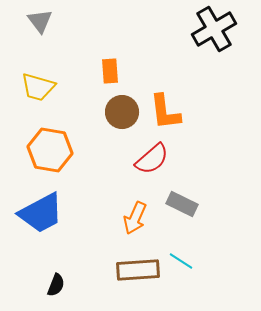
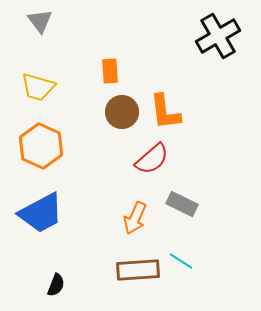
black cross: moved 4 px right, 7 px down
orange hexagon: moved 9 px left, 4 px up; rotated 15 degrees clockwise
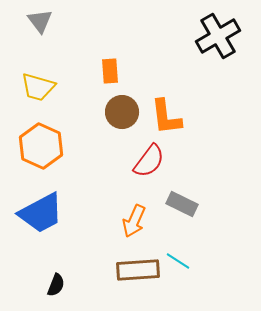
orange L-shape: moved 1 px right, 5 px down
red semicircle: moved 3 px left, 2 px down; rotated 12 degrees counterclockwise
orange arrow: moved 1 px left, 3 px down
cyan line: moved 3 px left
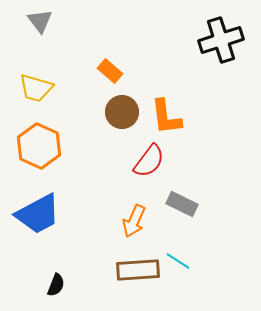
black cross: moved 3 px right, 4 px down; rotated 12 degrees clockwise
orange rectangle: rotated 45 degrees counterclockwise
yellow trapezoid: moved 2 px left, 1 px down
orange hexagon: moved 2 px left
blue trapezoid: moved 3 px left, 1 px down
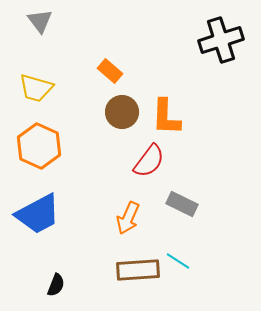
orange L-shape: rotated 9 degrees clockwise
orange arrow: moved 6 px left, 3 px up
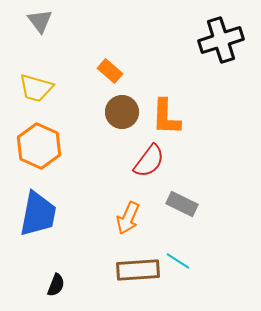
blue trapezoid: rotated 51 degrees counterclockwise
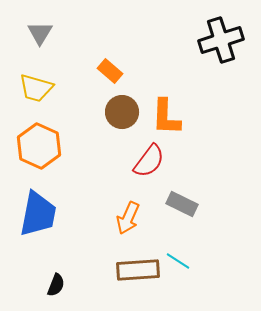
gray triangle: moved 12 px down; rotated 8 degrees clockwise
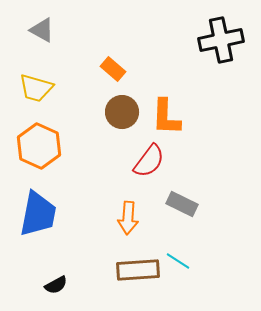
gray triangle: moved 2 px right, 3 px up; rotated 32 degrees counterclockwise
black cross: rotated 6 degrees clockwise
orange rectangle: moved 3 px right, 2 px up
orange arrow: rotated 20 degrees counterclockwise
black semicircle: rotated 40 degrees clockwise
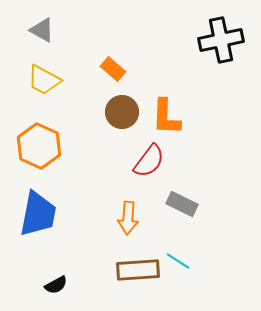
yellow trapezoid: moved 8 px right, 8 px up; rotated 12 degrees clockwise
